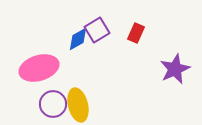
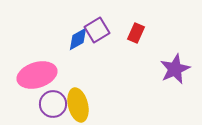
pink ellipse: moved 2 px left, 7 px down
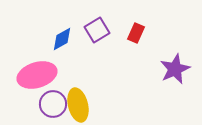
blue diamond: moved 16 px left
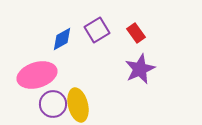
red rectangle: rotated 60 degrees counterclockwise
purple star: moved 35 px left
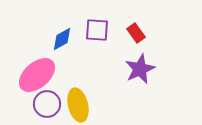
purple square: rotated 35 degrees clockwise
pink ellipse: rotated 24 degrees counterclockwise
purple circle: moved 6 px left
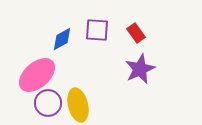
purple circle: moved 1 px right, 1 px up
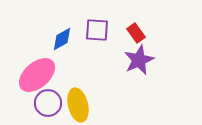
purple star: moved 1 px left, 9 px up
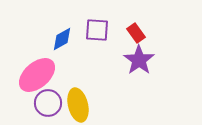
purple star: rotated 12 degrees counterclockwise
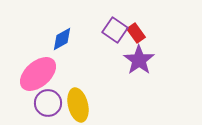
purple square: moved 18 px right; rotated 30 degrees clockwise
pink ellipse: moved 1 px right, 1 px up
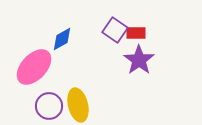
red rectangle: rotated 54 degrees counterclockwise
pink ellipse: moved 4 px left, 7 px up; rotated 6 degrees counterclockwise
purple circle: moved 1 px right, 3 px down
